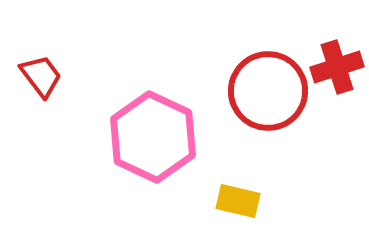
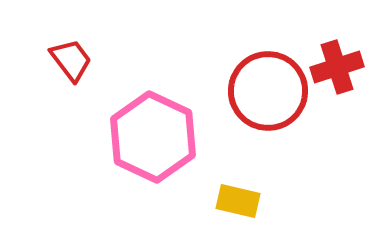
red trapezoid: moved 30 px right, 16 px up
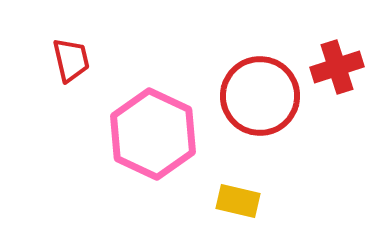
red trapezoid: rotated 24 degrees clockwise
red circle: moved 8 px left, 5 px down
pink hexagon: moved 3 px up
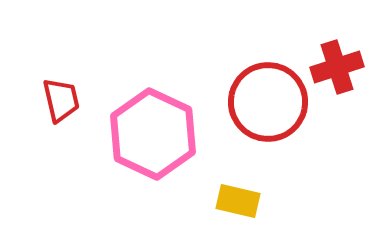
red trapezoid: moved 10 px left, 40 px down
red circle: moved 8 px right, 6 px down
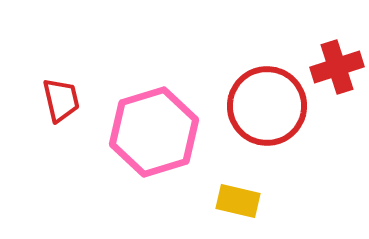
red circle: moved 1 px left, 4 px down
pink hexagon: moved 1 px right, 2 px up; rotated 18 degrees clockwise
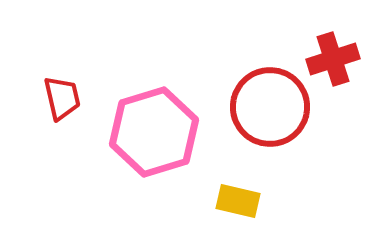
red cross: moved 4 px left, 8 px up
red trapezoid: moved 1 px right, 2 px up
red circle: moved 3 px right, 1 px down
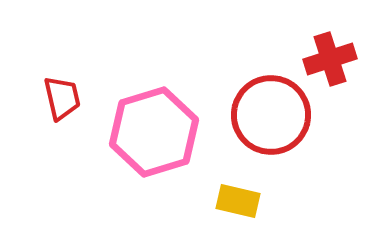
red cross: moved 3 px left
red circle: moved 1 px right, 8 px down
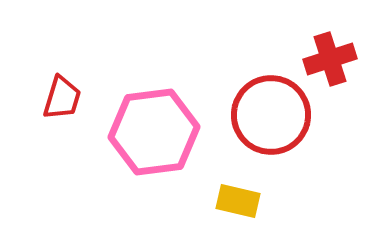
red trapezoid: rotated 30 degrees clockwise
pink hexagon: rotated 10 degrees clockwise
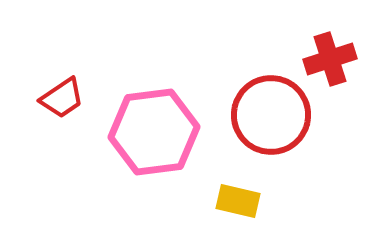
red trapezoid: rotated 39 degrees clockwise
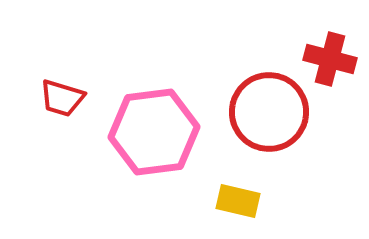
red cross: rotated 33 degrees clockwise
red trapezoid: rotated 51 degrees clockwise
red circle: moved 2 px left, 3 px up
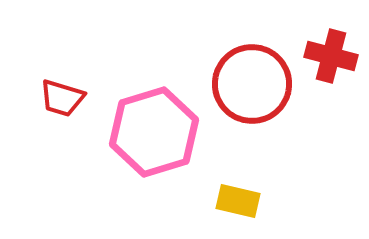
red cross: moved 1 px right, 3 px up
red circle: moved 17 px left, 28 px up
pink hexagon: rotated 10 degrees counterclockwise
